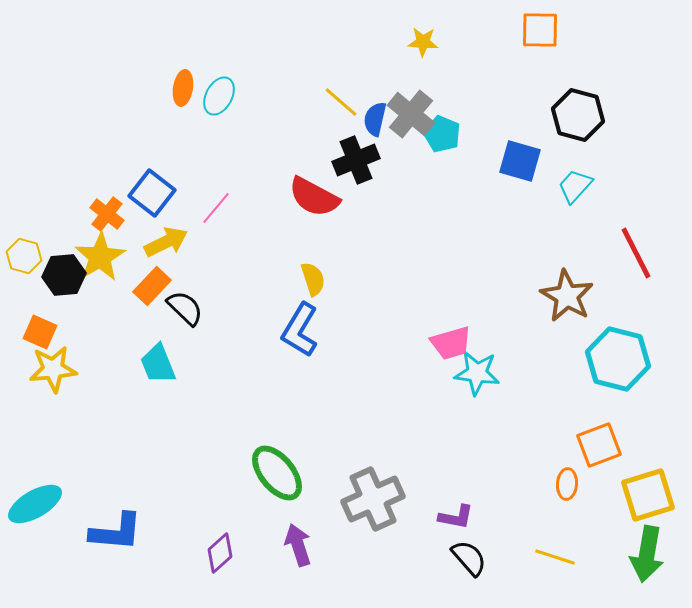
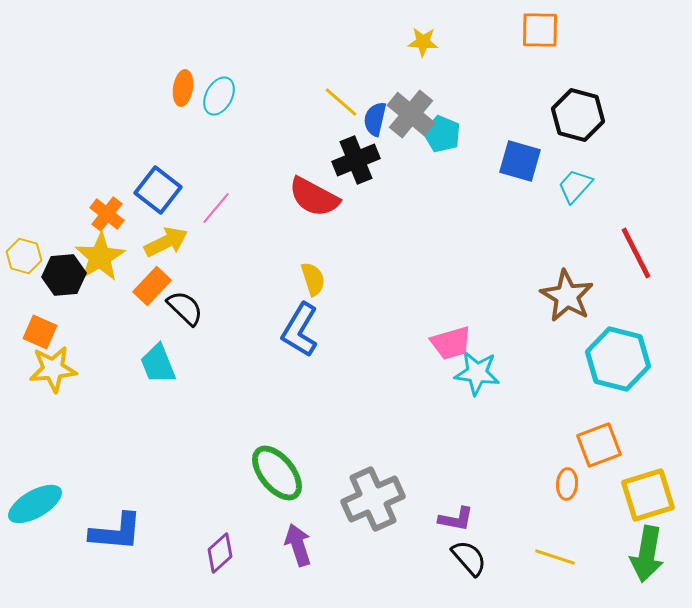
blue square at (152, 193): moved 6 px right, 3 px up
purple L-shape at (456, 517): moved 2 px down
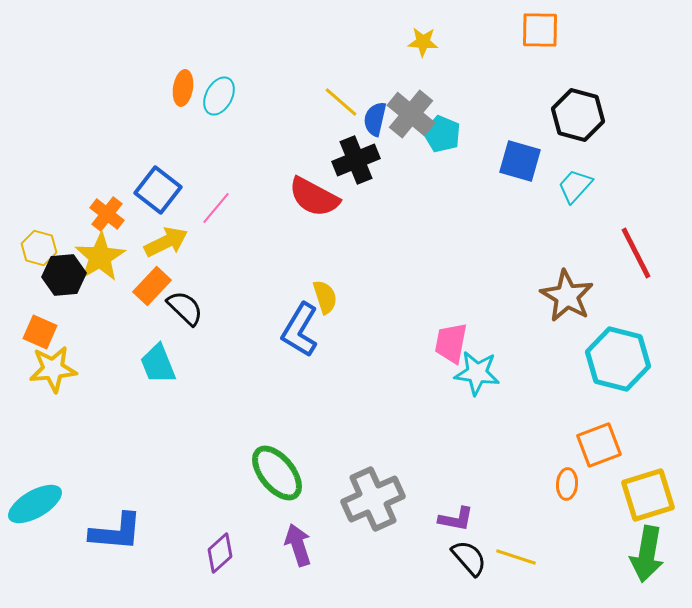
yellow hexagon at (24, 256): moved 15 px right, 8 px up
yellow semicircle at (313, 279): moved 12 px right, 18 px down
pink trapezoid at (451, 343): rotated 117 degrees clockwise
yellow line at (555, 557): moved 39 px left
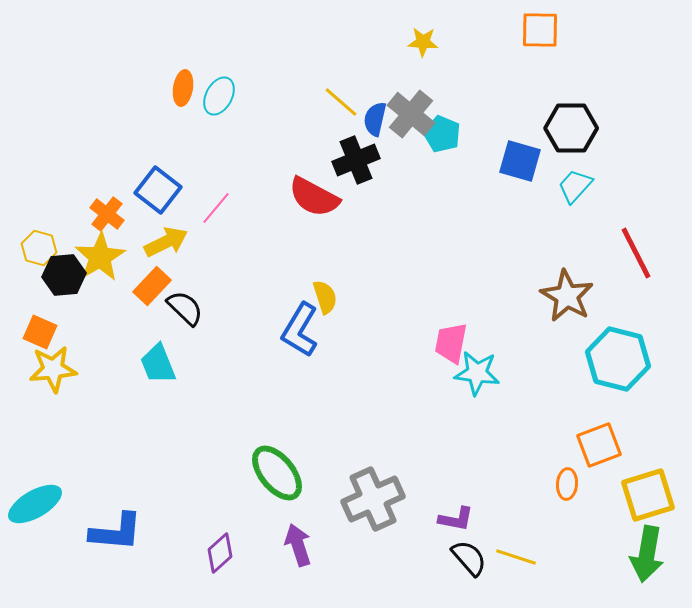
black hexagon at (578, 115): moved 7 px left, 13 px down; rotated 15 degrees counterclockwise
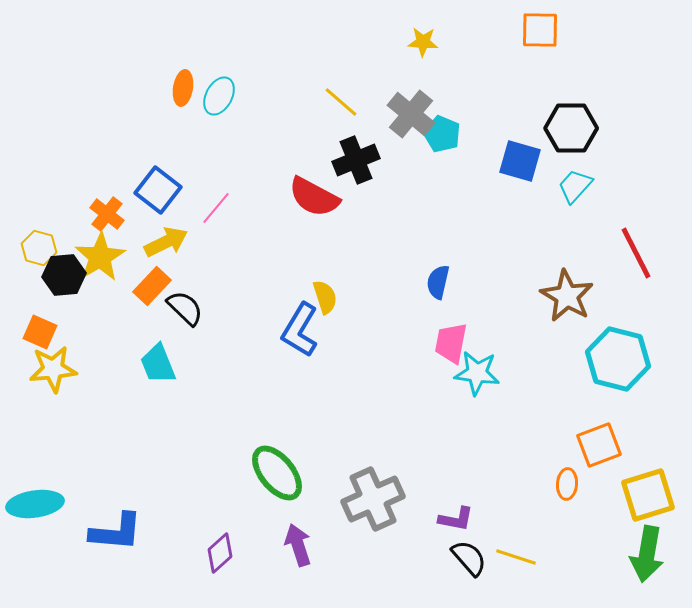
blue semicircle at (375, 119): moved 63 px right, 163 px down
cyan ellipse at (35, 504): rotated 22 degrees clockwise
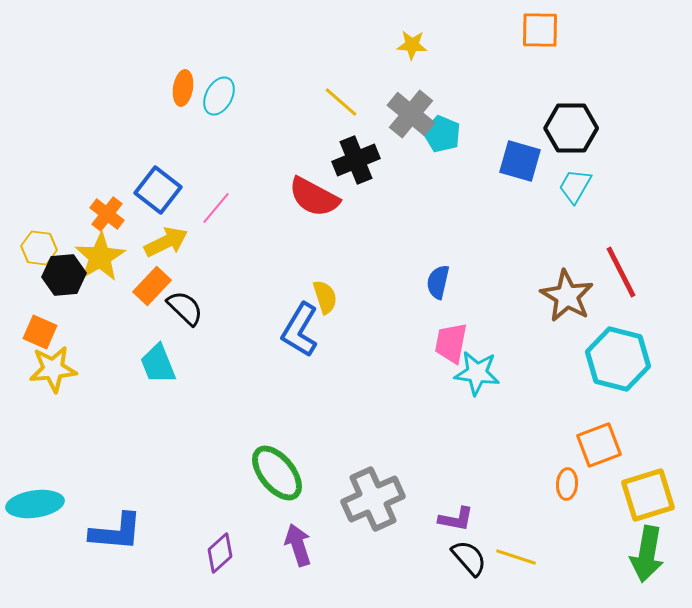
yellow star at (423, 42): moved 11 px left, 3 px down
cyan trapezoid at (575, 186): rotated 12 degrees counterclockwise
yellow hexagon at (39, 248): rotated 8 degrees counterclockwise
red line at (636, 253): moved 15 px left, 19 px down
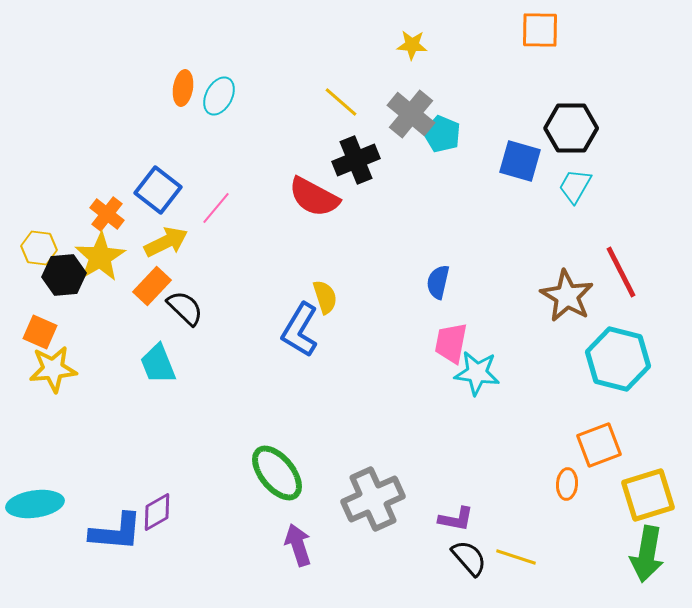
purple diamond at (220, 553): moved 63 px left, 41 px up; rotated 12 degrees clockwise
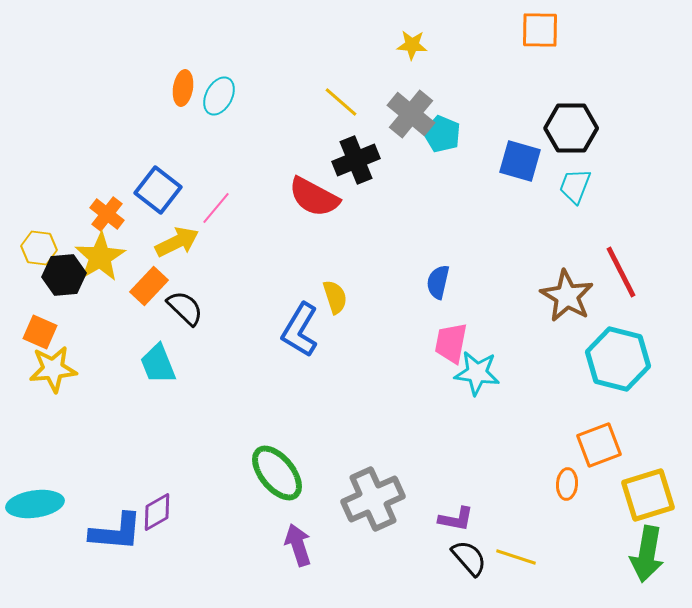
cyan trapezoid at (575, 186): rotated 9 degrees counterclockwise
yellow arrow at (166, 242): moved 11 px right
orange rectangle at (152, 286): moved 3 px left
yellow semicircle at (325, 297): moved 10 px right
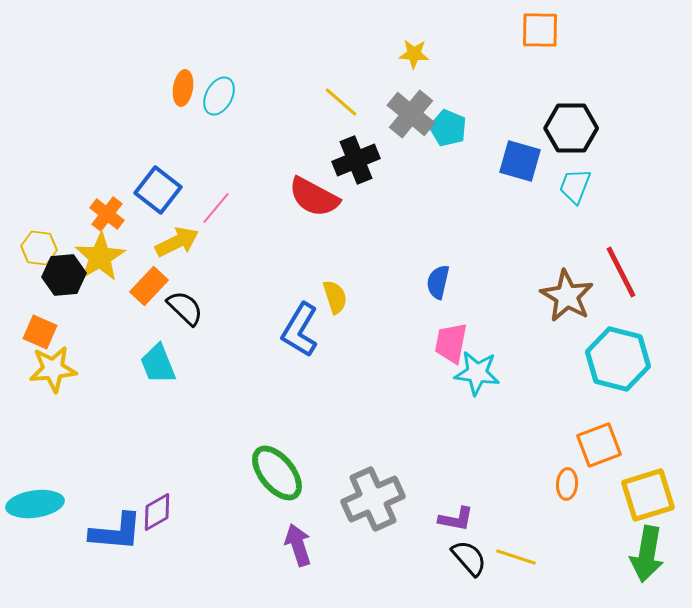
yellow star at (412, 45): moved 2 px right, 9 px down
cyan pentagon at (442, 134): moved 6 px right, 6 px up
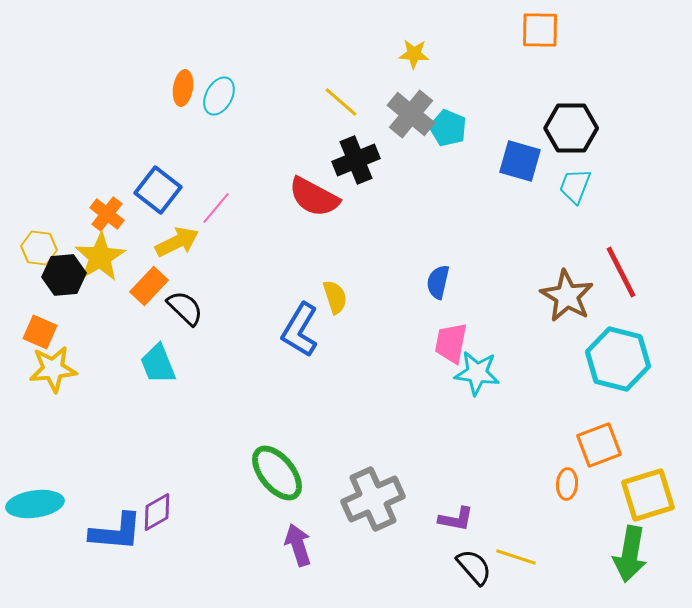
green arrow at (647, 554): moved 17 px left
black semicircle at (469, 558): moved 5 px right, 9 px down
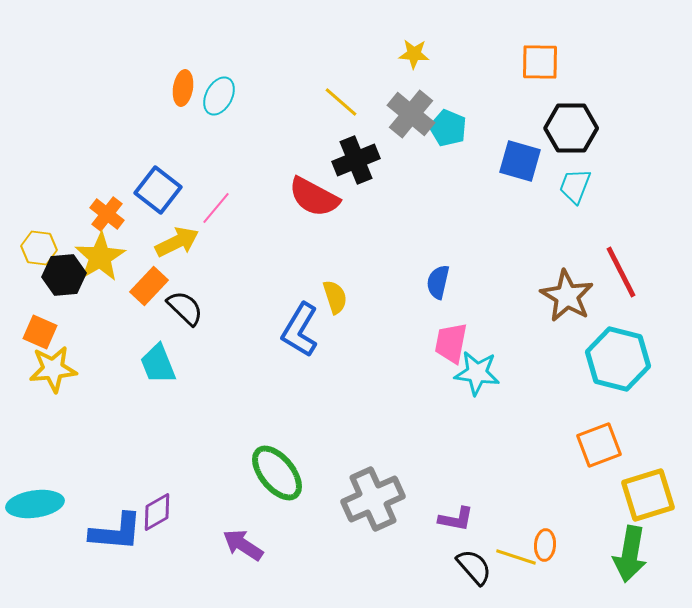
orange square at (540, 30): moved 32 px down
orange ellipse at (567, 484): moved 22 px left, 61 px down
purple arrow at (298, 545): moved 55 px left; rotated 39 degrees counterclockwise
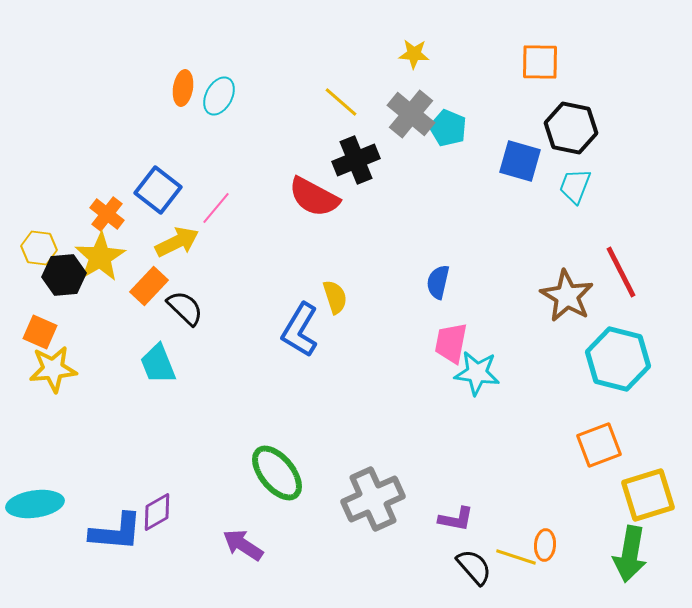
black hexagon at (571, 128): rotated 12 degrees clockwise
